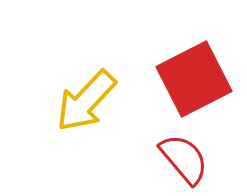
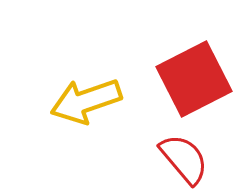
yellow arrow: rotated 28 degrees clockwise
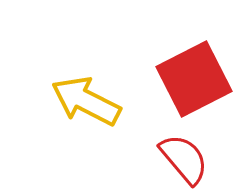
yellow arrow: rotated 46 degrees clockwise
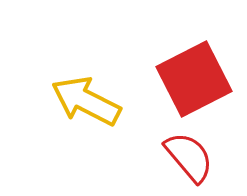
red semicircle: moved 5 px right, 2 px up
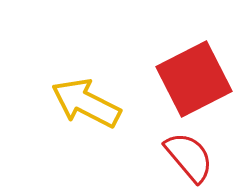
yellow arrow: moved 2 px down
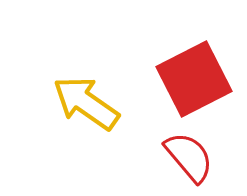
yellow arrow: rotated 8 degrees clockwise
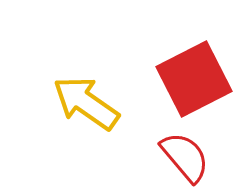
red semicircle: moved 4 px left
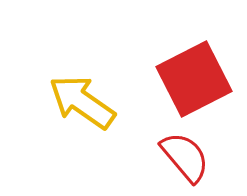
yellow arrow: moved 4 px left, 1 px up
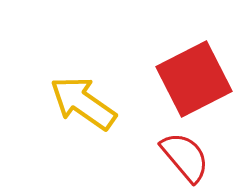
yellow arrow: moved 1 px right, 1 px down
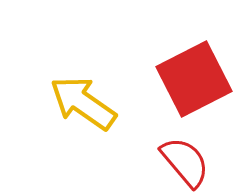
red semicircle: moved 5 px down
